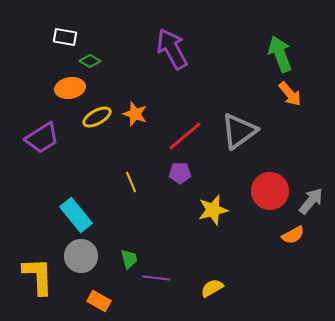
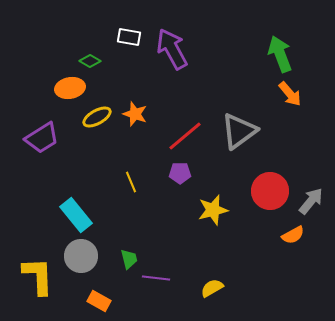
white rectangle: moved 64 px right
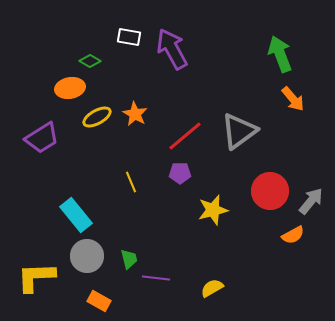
orange arrow: moved 3 px right, 5 px down
orange star: rotated 10 degrees clockwise
gray circle: moved 6 px right
yellow L-shape: moved 2 px left, 1 px down; rotated 90 degrees counterclockwise
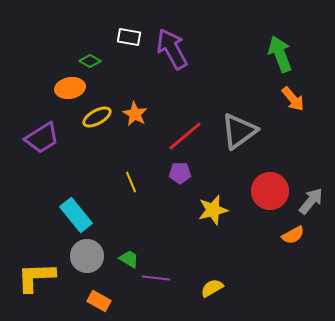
green trapezoid: rotated 45 degrees counterclockwise
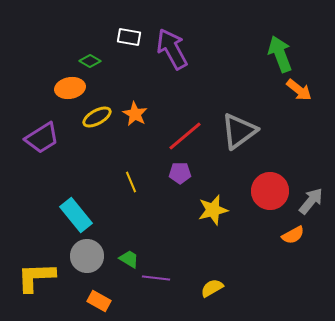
orange arrow: moved 6 px right, 9 px up; rotated 12 degrees counterclockwise
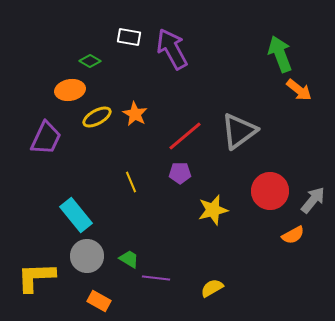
orange ellipse: moved 2 px down
purple trapezoid: moved 4 px right; rotated 33 degrees counterclockwise
gray arrow: moved 2 px right, 1 px up
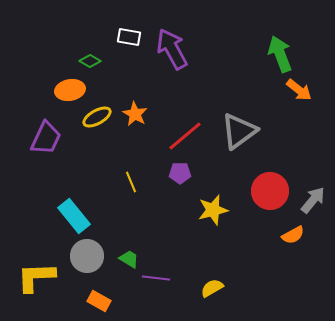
cyan rectangle: moved 2 px left, 1 px down
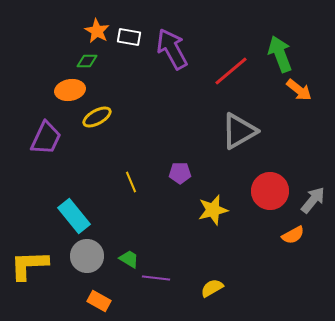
green diamond: moved 3 px left; rotated 30 degrees counterclockwise
orange star: moved 38 px left, 83 px up
gray triangle: rotated 6 degrees clockwise
red line: moved 46 px right, 65 px up
yellow L-shape: moved 7 px left, 12 px up
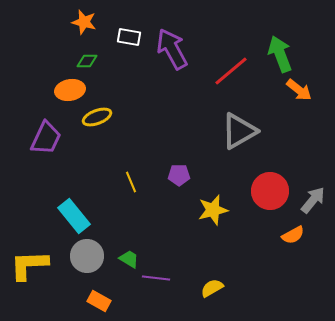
orange star: moved 13 px left, 9 px up; rotated 15 degrees counterclockwise
yellow ellipse: rotated 8 degrees clockwise
purple pentagon: moved 1 px left, 2 px down
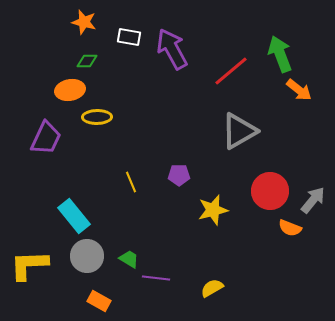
yellow ellipse: rotated 20 degrees clockwise
orange semicircle: moved 3 px left, 7 px up; rotated 50 degrees clockwise
